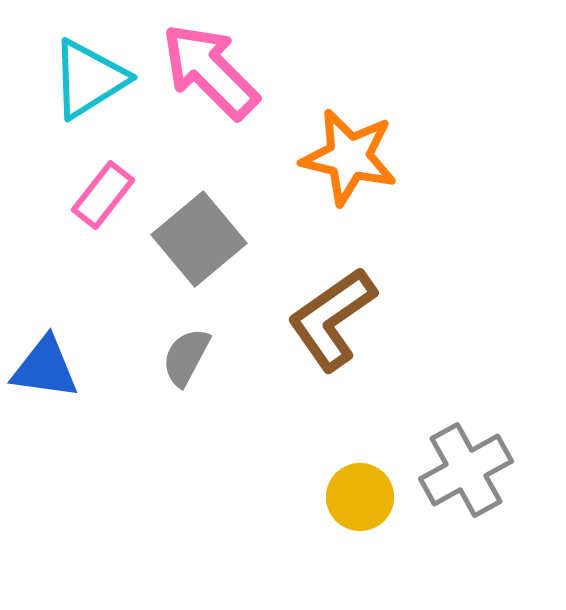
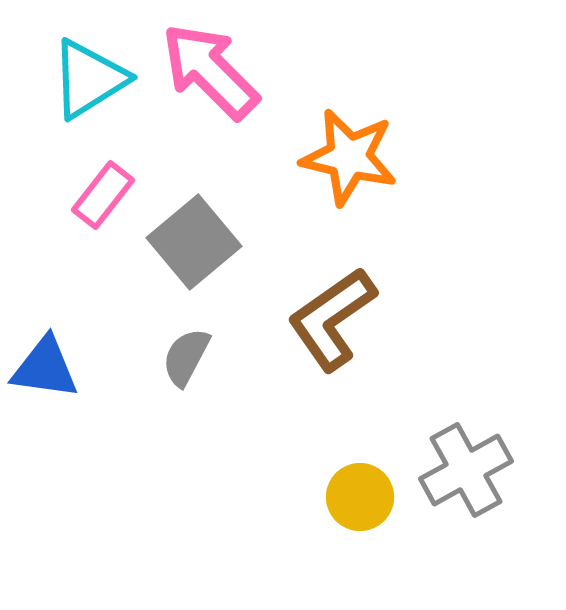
gray square: moved 5 px left, 3 px down
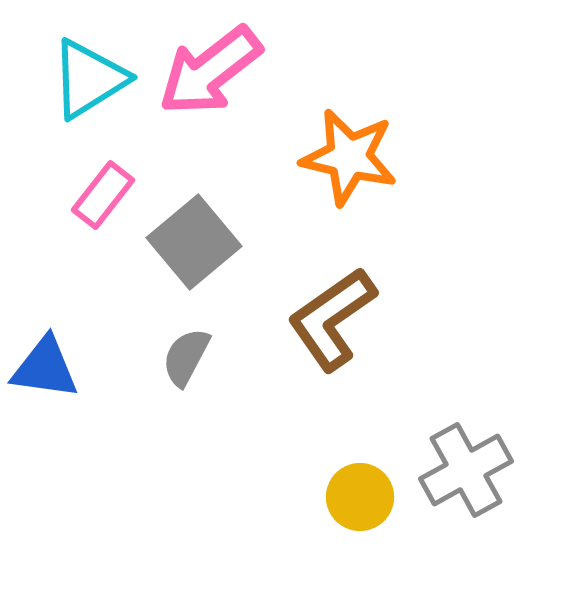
pink arrow: rotated 83 degrees counterclockwise
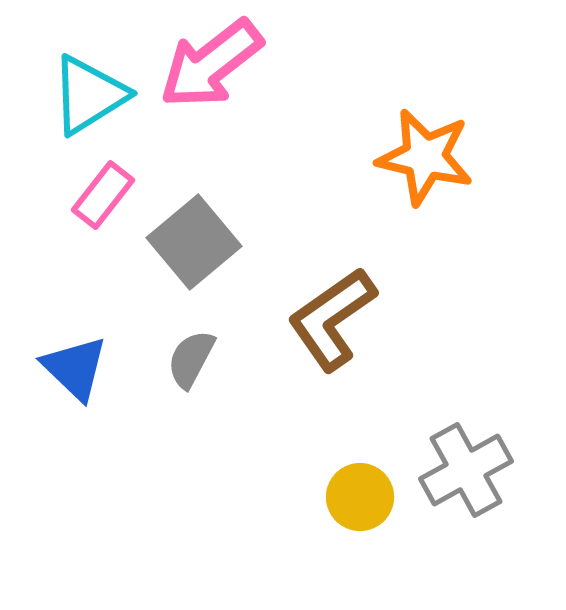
pink arrow: moved 1 px right, 7 px up
cyan triangle: moved 16 px down
orange star: moved 76 px right
gray semicircle: moved 5 px right, 2 px down
blue triangle: moved 30 px right; rotated 36 degrees clockwise
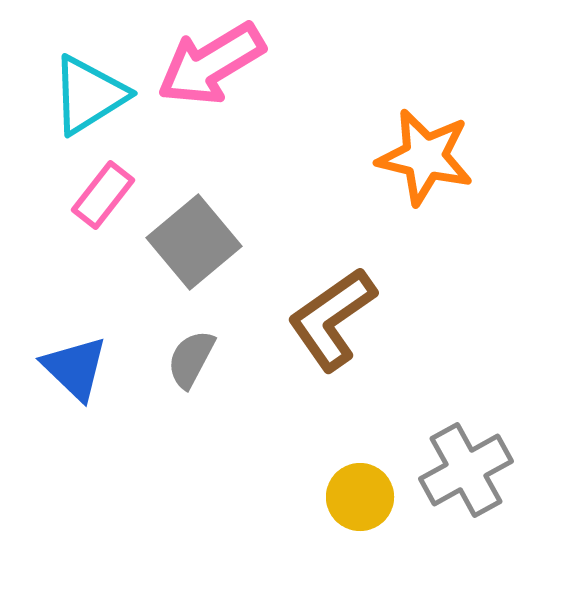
pink arrow: rotated 7 degrees clockwise
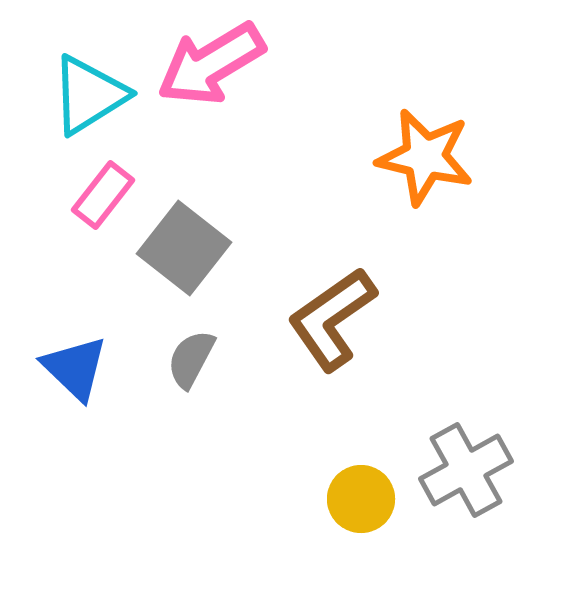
gray square: moved 10 px left, 6 px down; rotated 12 degrees counterclockwise
yellow circle: moved 1 px right, 2 px down
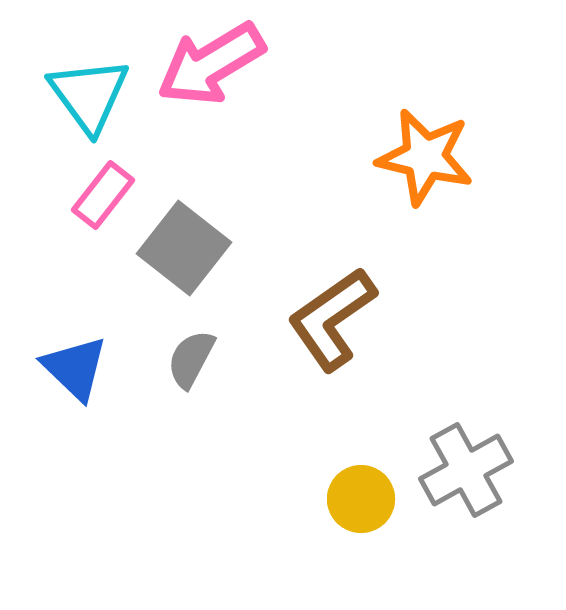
cyan triangle: rotated 34 degrees counterclockwise
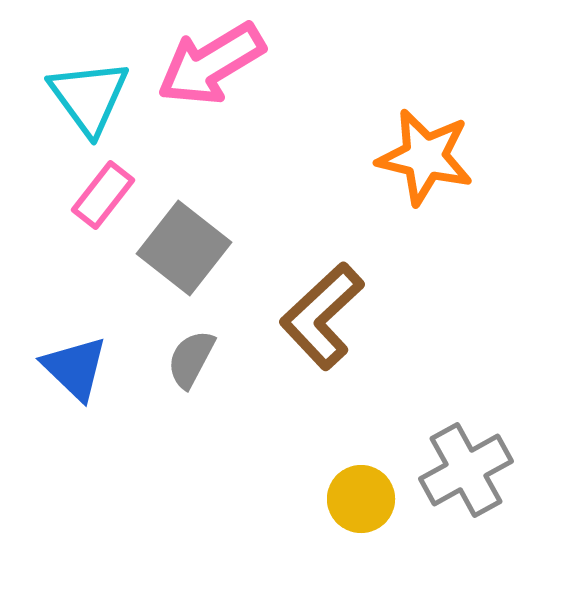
cyan triangle: moved 2 px down
brown L-shape: moved 10 px left, 3 px up; rotated 8 degrees counterclockwise
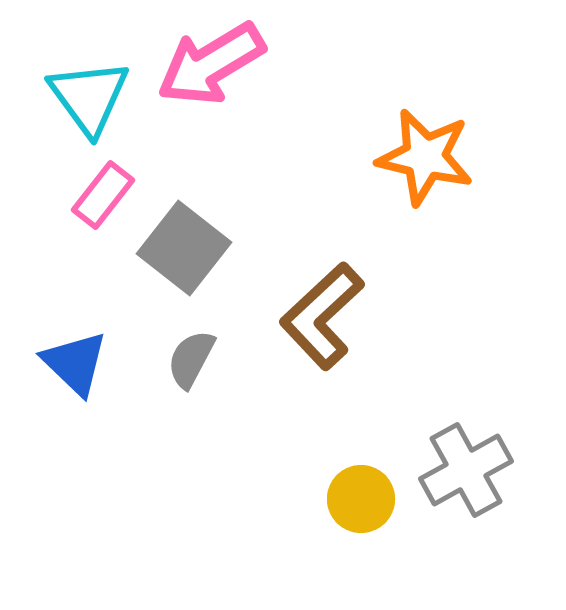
blue triangle: moved 5 px up
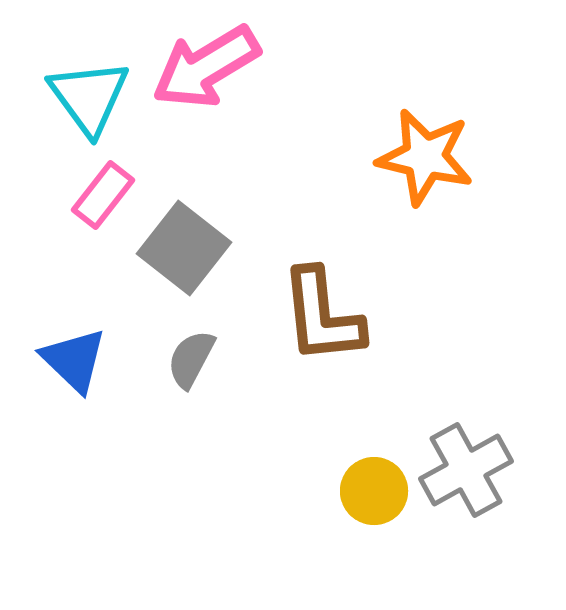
pink arrow: moved 5 px left, 3 px down
brown L-shape: rotated 53 degrees counterclockwise
blue triangle: moved 1 px left, 3 px up
yellow circle: moved 13 px right, 8 px up
